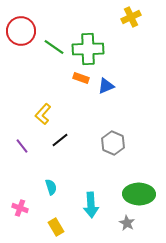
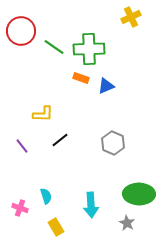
green cross: moved 1 px right
yellow L-shape: rotated 130 degrees counterclockwise
cyan semicircle: moved 5 px left, 9 px down
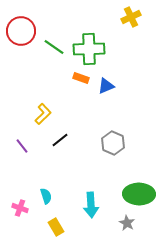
yellow L-shape: rotated 45 degrees counterclockwise
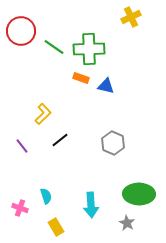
blue triangle: rotated 36 degrees clockwise
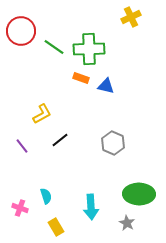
yellow L-shape: moved 1 px left; rotated 15 degrees clockwise
cyan arrow: moved 2 px down
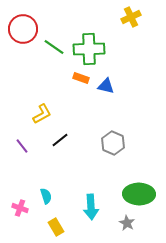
red circle: moved 2 px right, 2 px up
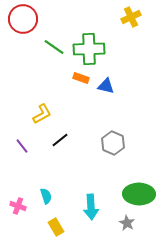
red circle: moved 10 px up
pink cross: moved 2 px left, 2 px up
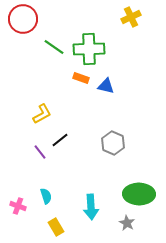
purple line: moved 18 px right, 6 px down
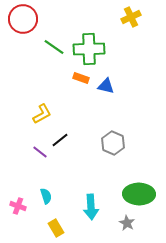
purple line: rotated 14 degrees counterclockwise
yellow rectangle: moved 1 px down
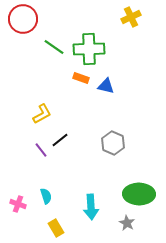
purple line: moved 1 px right, 2 px up; rotated 14 degrees clockwise
pink cross: moved 2 px up
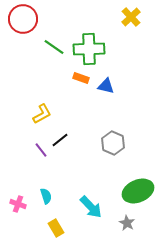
yellow cross: rotated 18 degrees counterclockwise
green ellipse: moved 1 px left, 3 px up; rotated 24 degrees counterclockwise
cyan arrow: rotated 40 degrees counterclockwise
